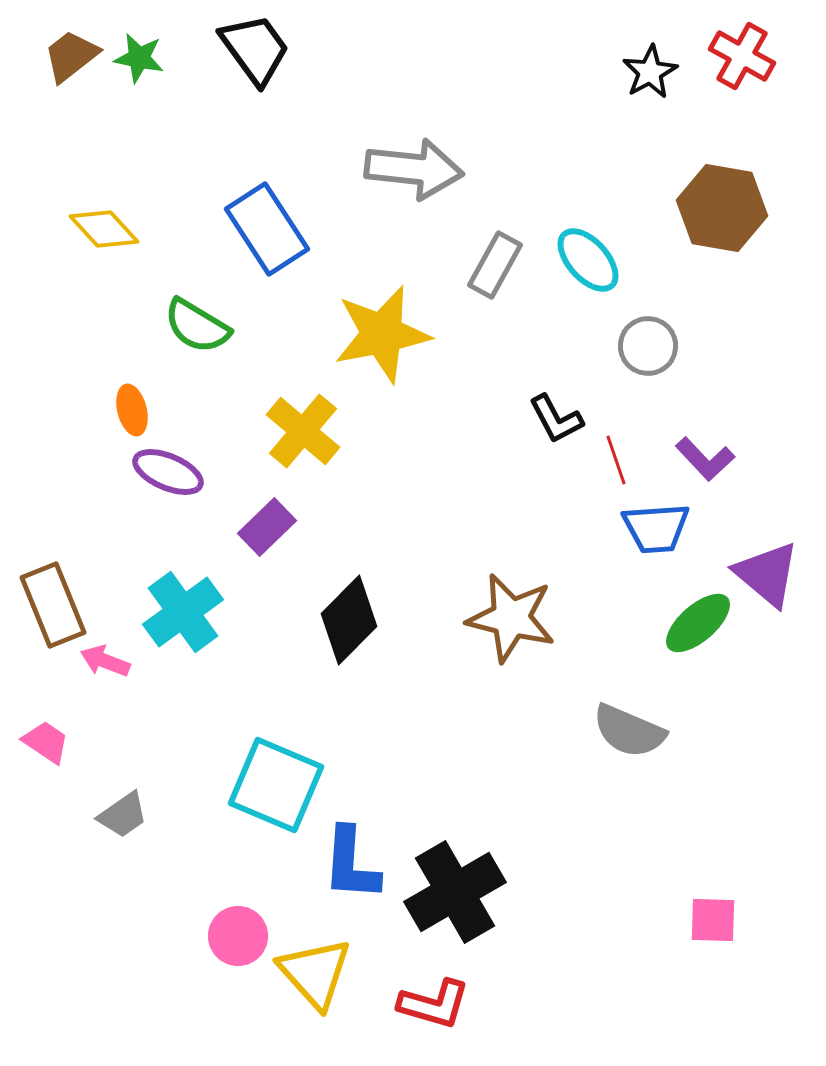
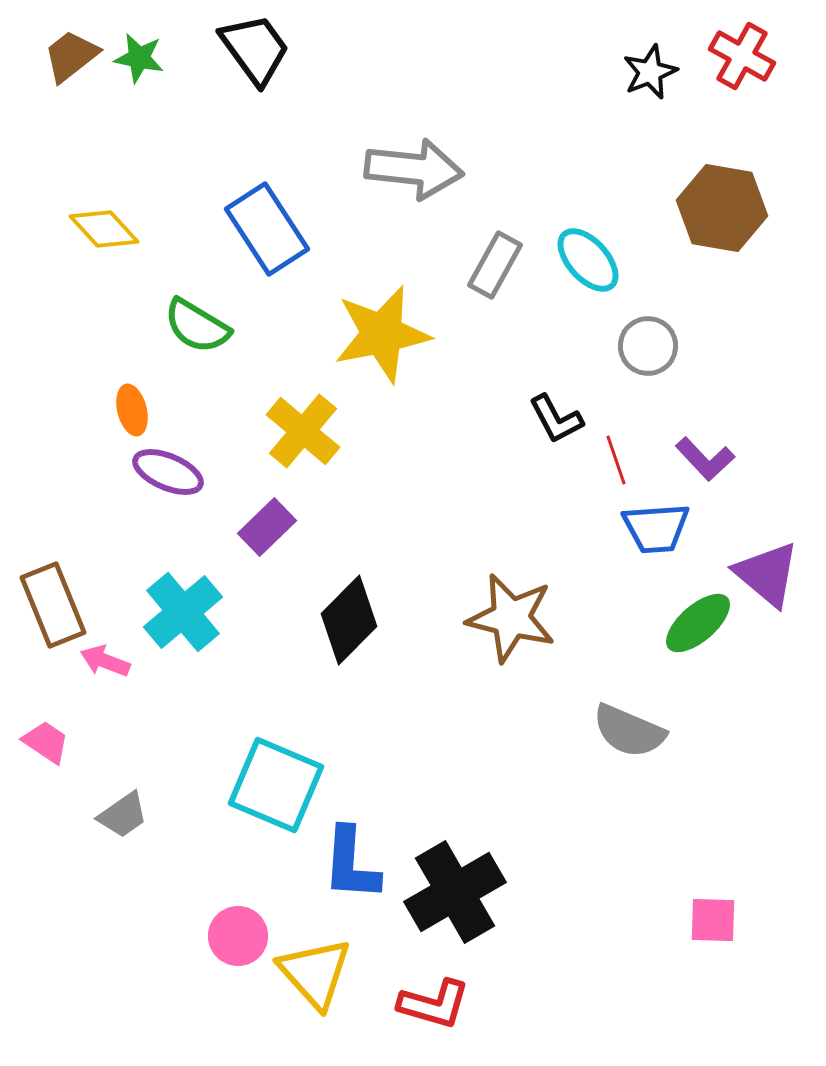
black star: rotated 6 degrees clockwise
cyan cross: rotated 4 degrees counterclockwise
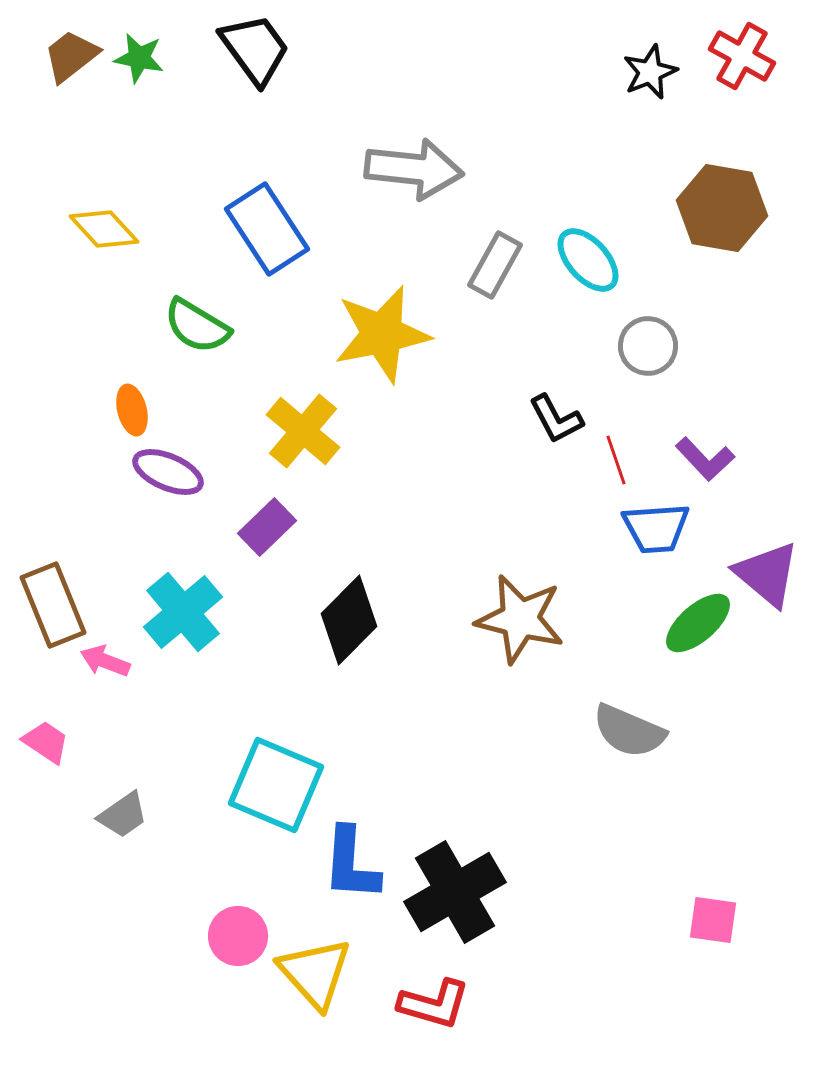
brown star: moved 9 px right, 1 px down
pink square: rotated 6 degrees clockwise
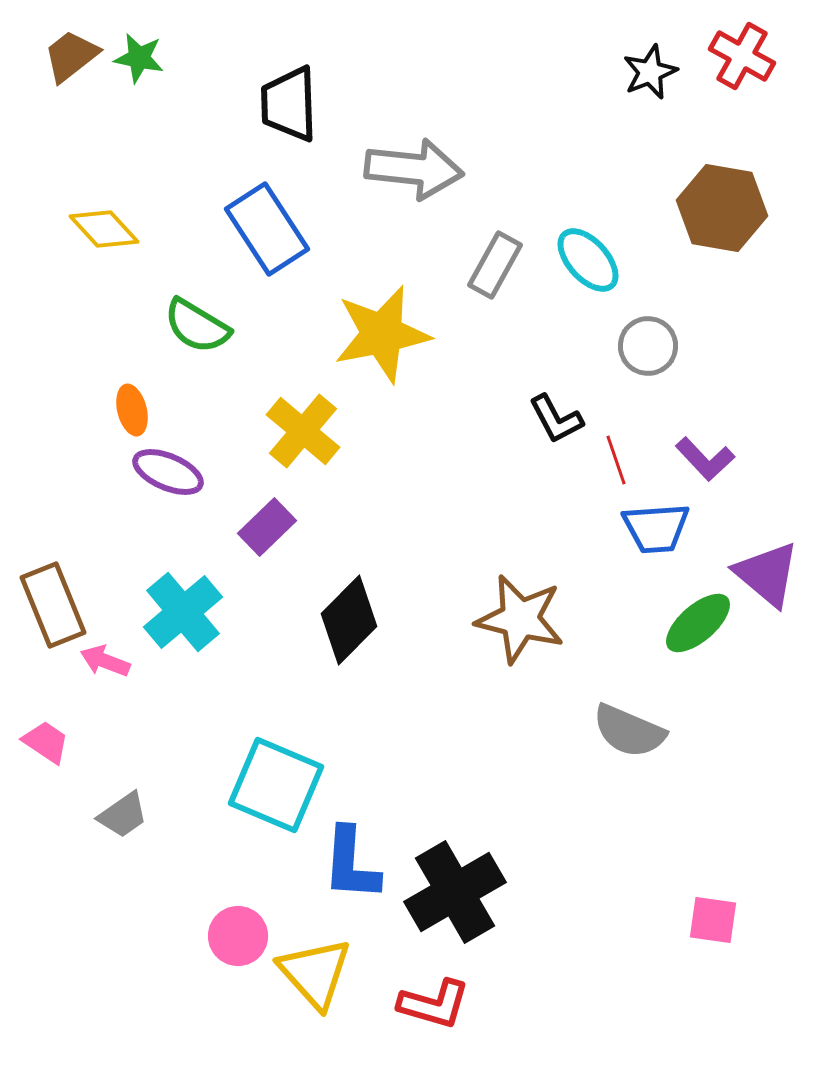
black trapezoid: moved 34 px right, 55 px down; rotated 146 degrees counterclockwise
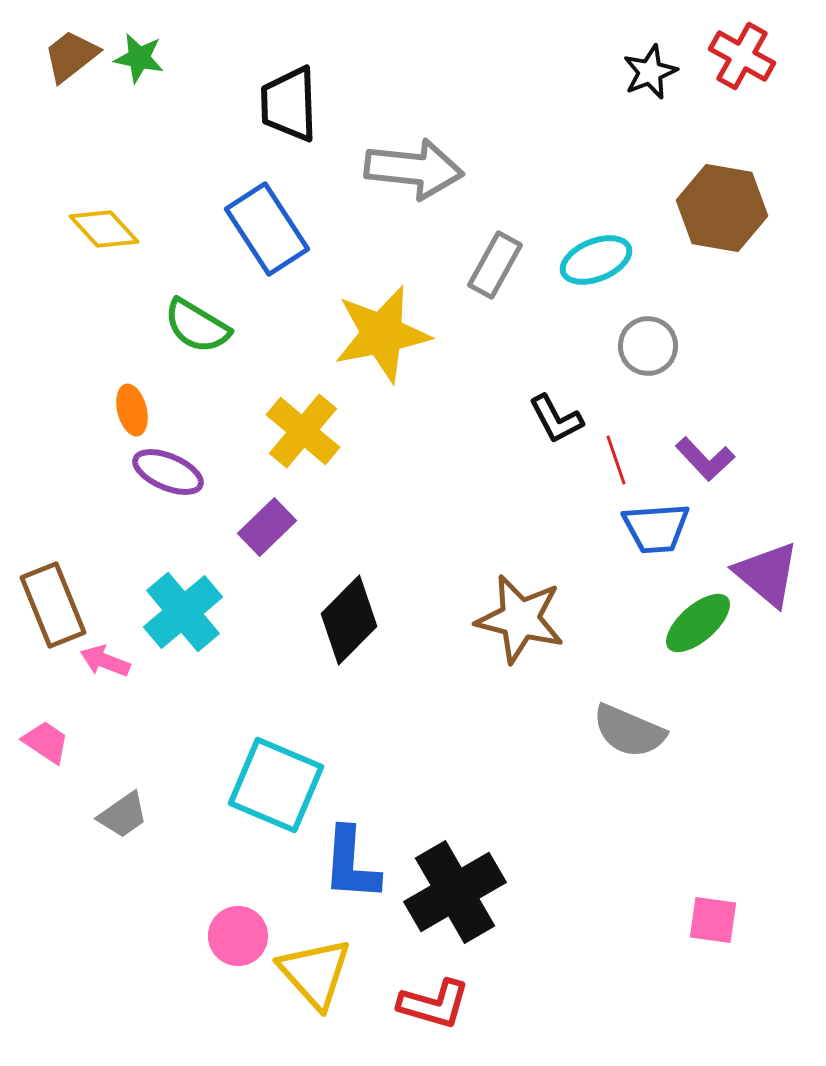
cyan ellipse: moved 8 px right; rotated 70 degrees counterclockwise
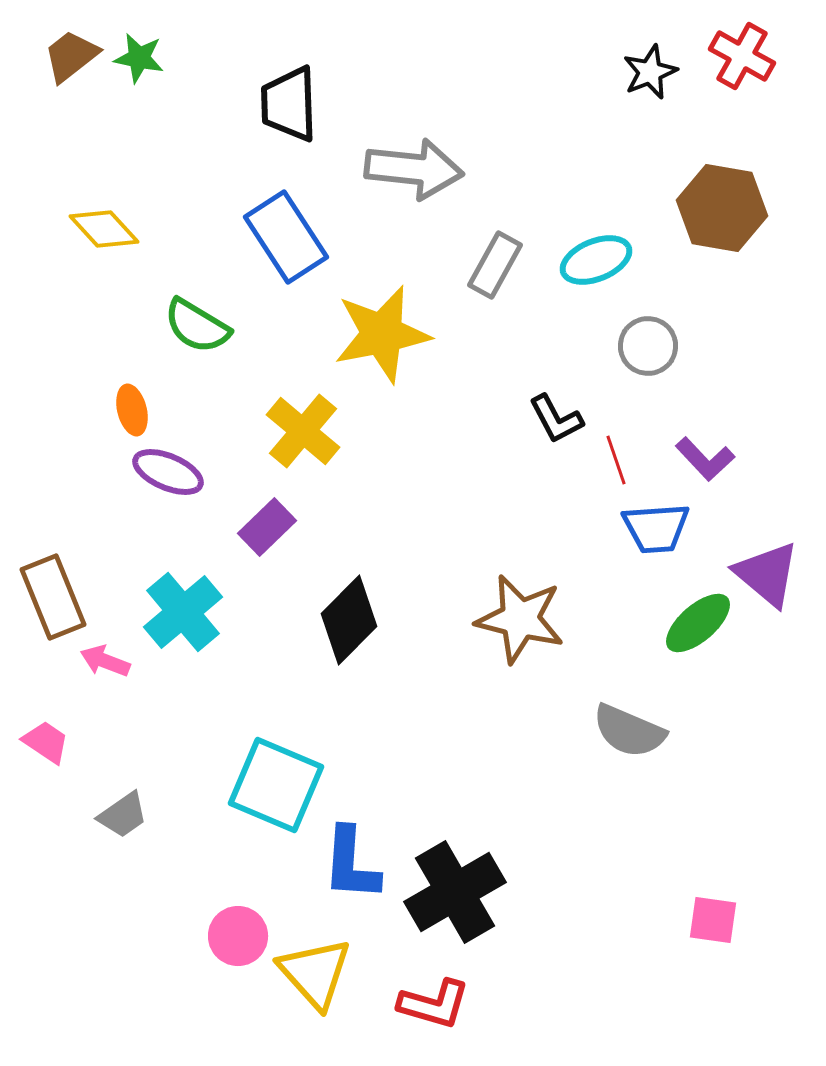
blue rectangle: moved 19 px right, 8 px down
brown rectangle: moved 8 px up
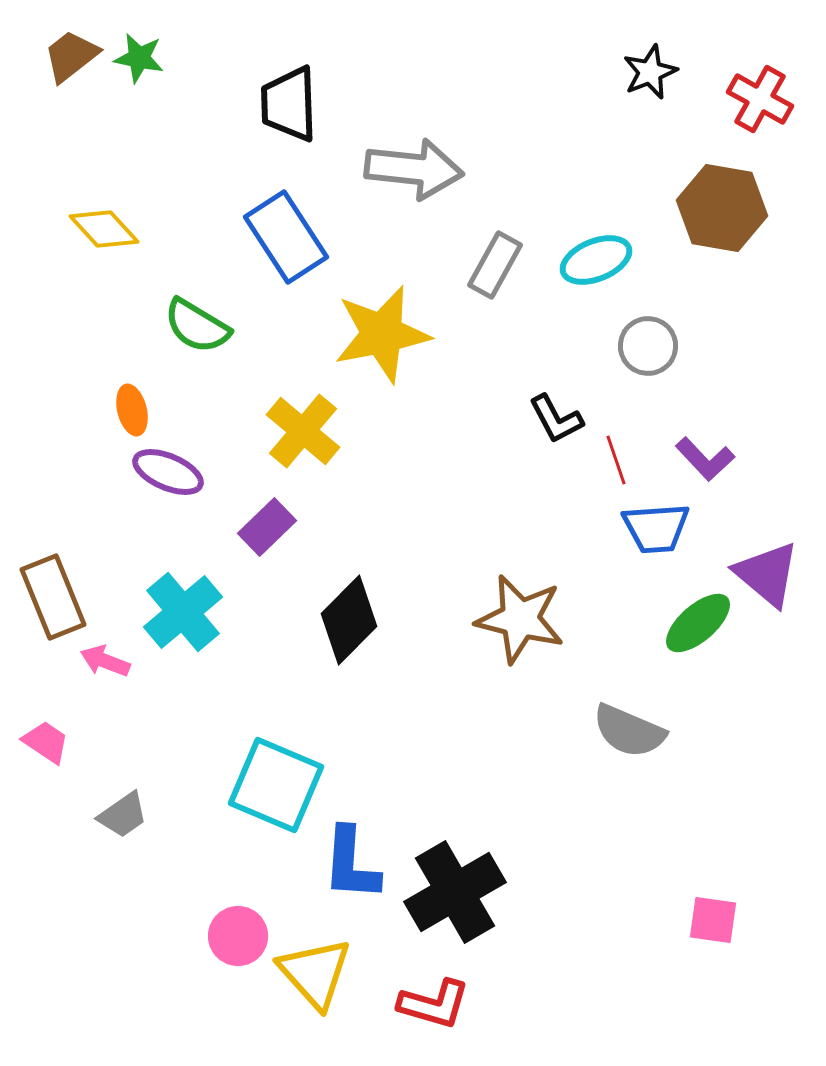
red cross: moved 18 px right, 43 px down
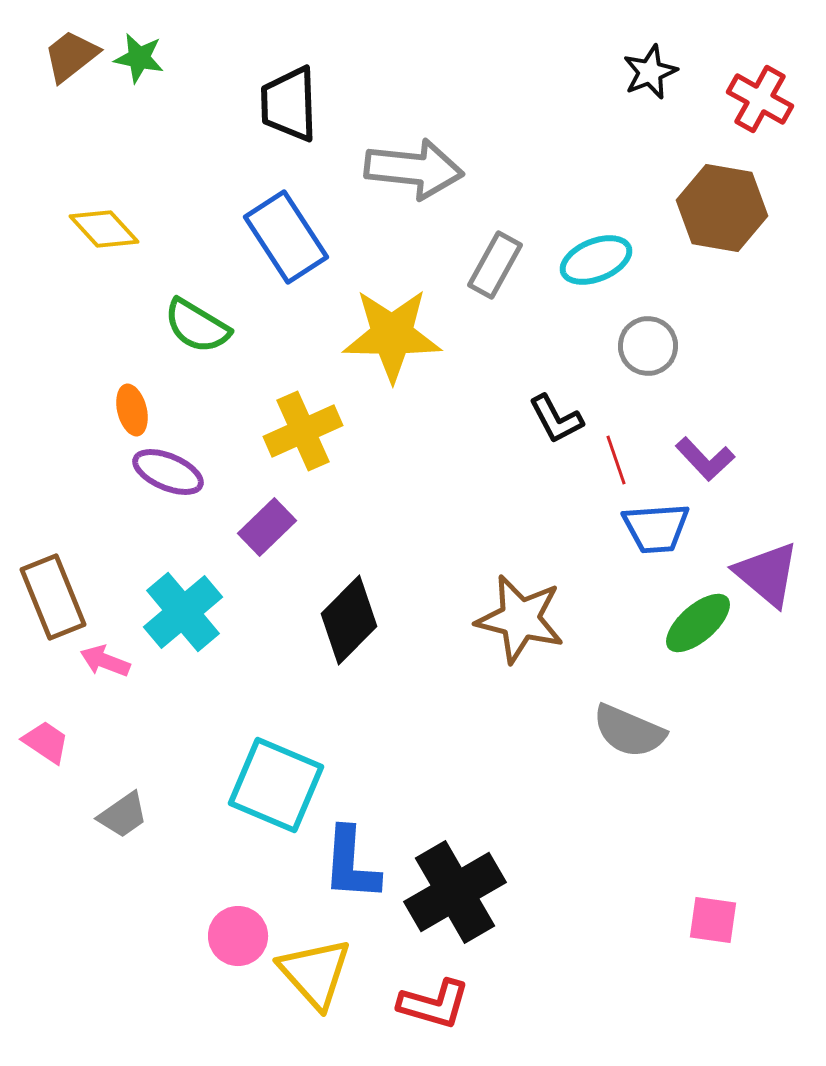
yellow star: moved 10 px right, 1 px down; rotated 12 degrees clockwise
yellow cross: rotated 26 degrees clockwise
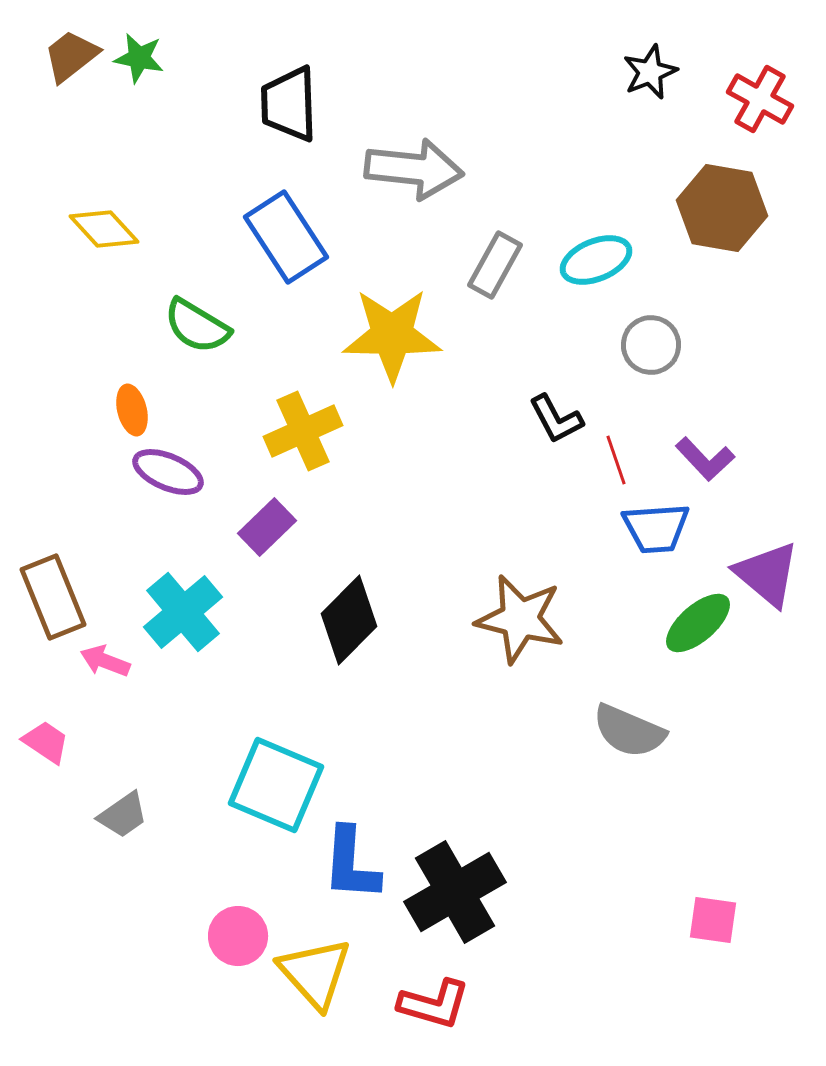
gray circle: moved 3 px right, 1 px up
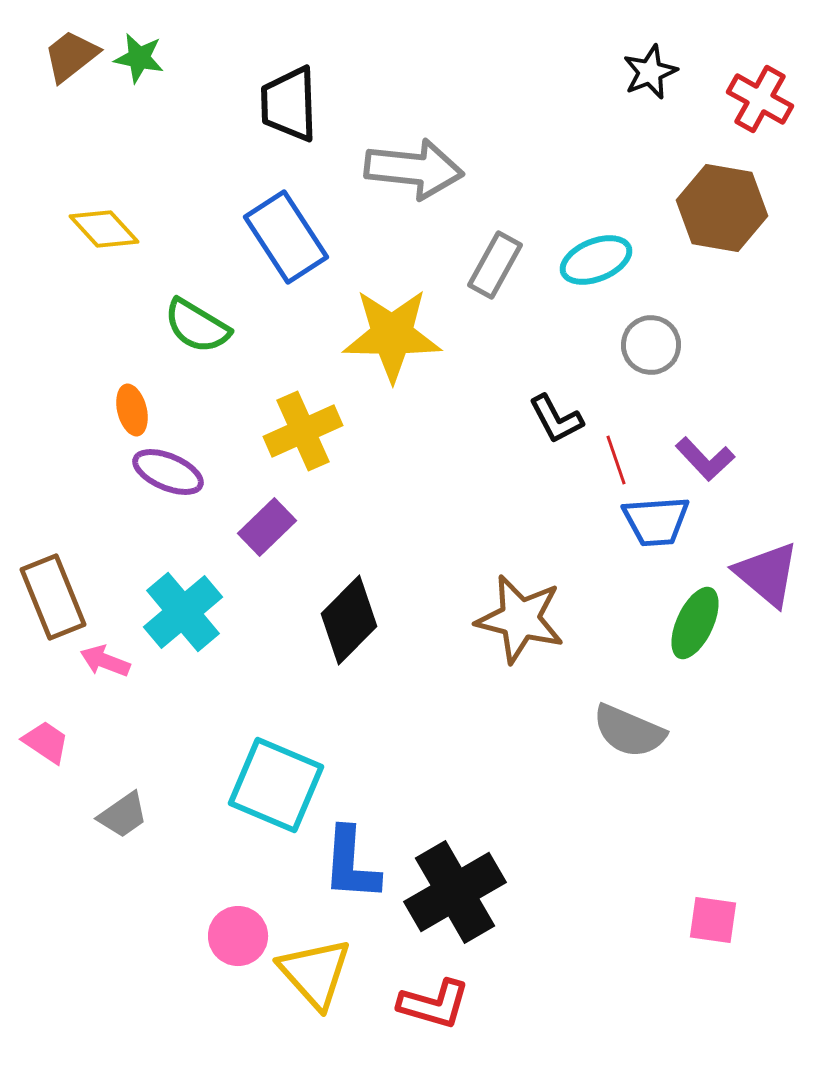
blue trapezoid: moved 7 px up
green ellipse: moved 3 px left; rotated 24 degrees counterclockwise
